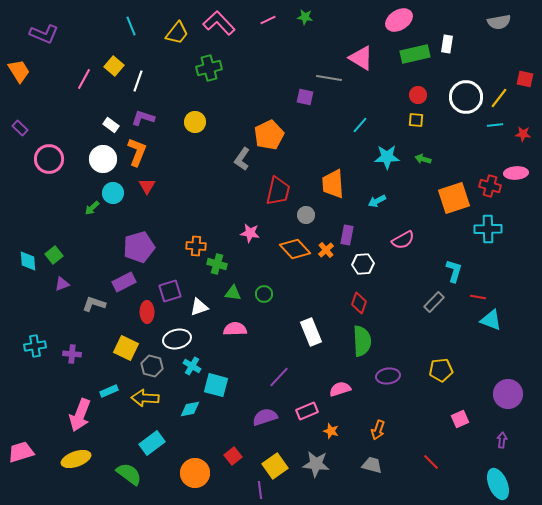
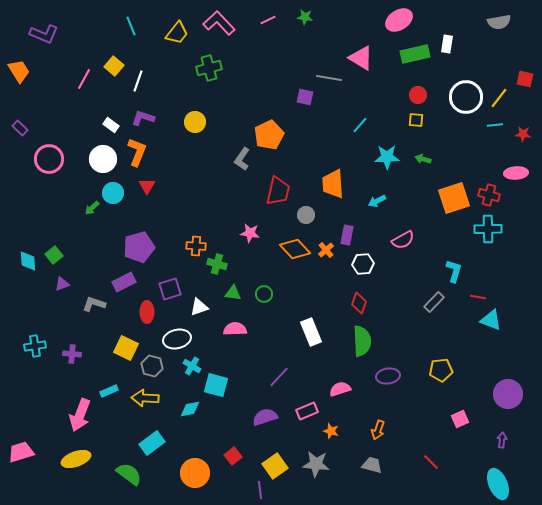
red cross at (490, 186): moved 1 px left, 9 px down
purple square at (170, 291): moved 2 px up
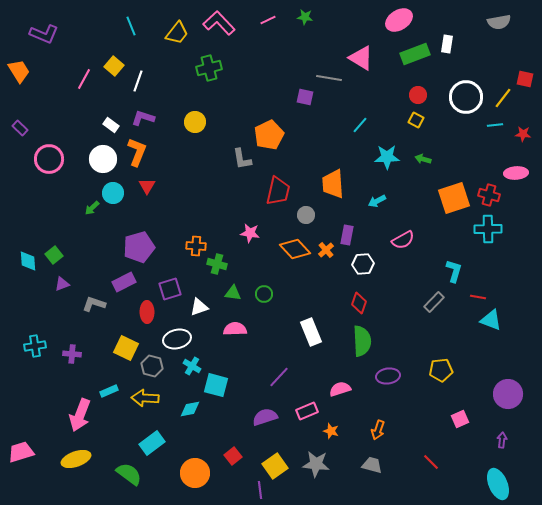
green rectangle at (415, 54): rotated 8 degrees counterclockwise
yellow line at (499, 98): moved 4 px right
yellow square at (416, 120): rotated 21 degrees clockwise
gray L-shape at (242, 159): rotated 45 degrees counterclockwise
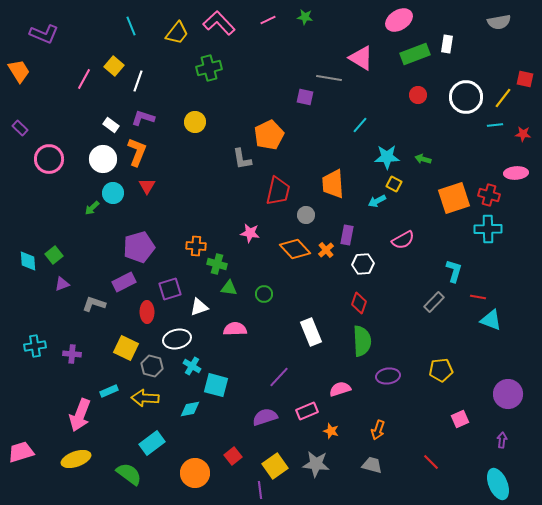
yellow square at (416, 120): moved 22 px left, 64 px down
green triangle at (233, 293): moved 4 px left, 5 px up
